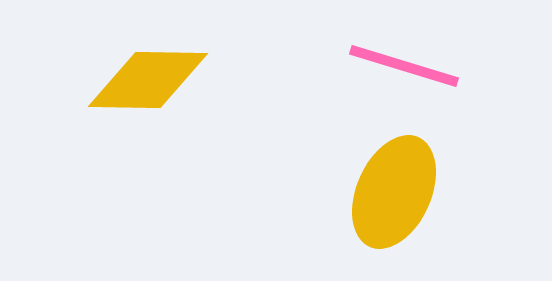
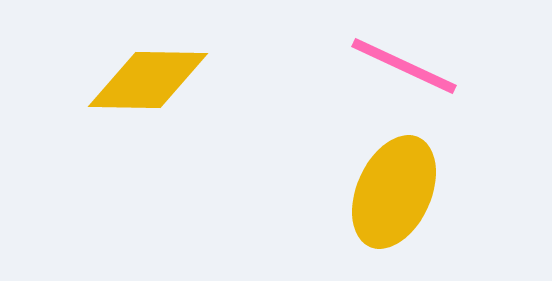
pink line: rotated 8 degrees clockwise
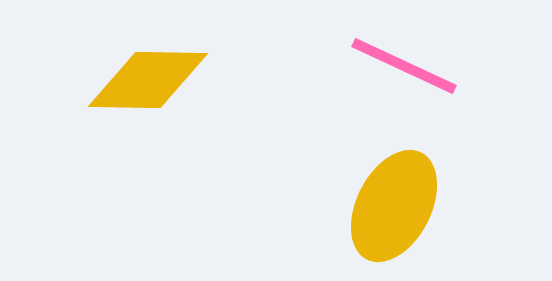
yellow ellipse: moved 14 px down; rotated 3 degrees clockwise
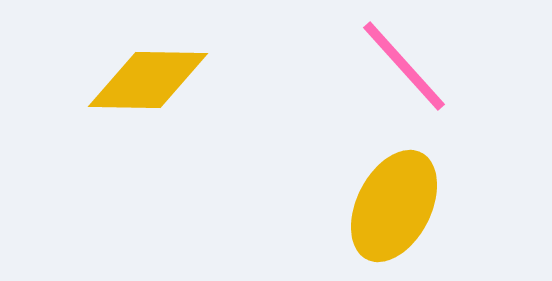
pink line: rotated 23 degrees clockwise
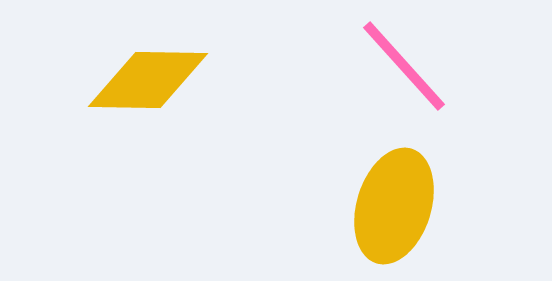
yellow ellipse: rotated 10 degrees counterclockwise
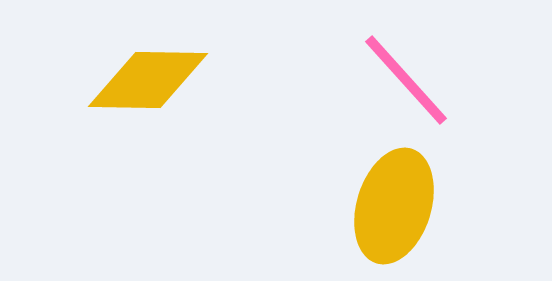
pink line: moved 2 px right, 14 px down
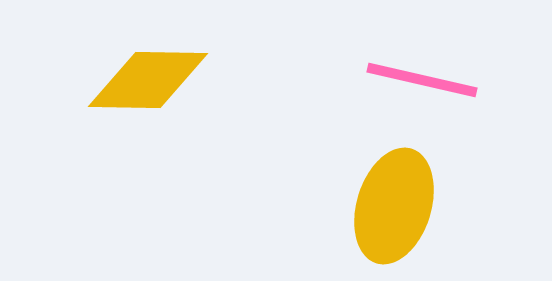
pink line: moved 16 px right; rotated 35 degrees counterclockwise
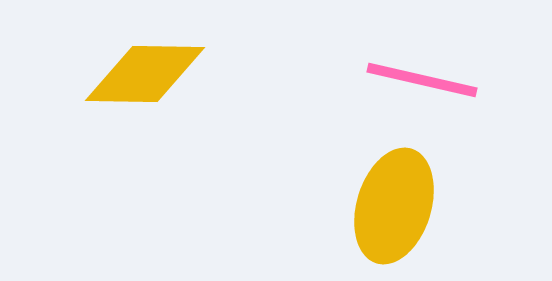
yellow diamond: moved 3 px left, 6 px up
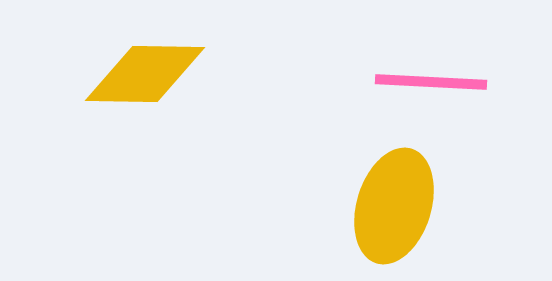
pink line: moved 9 px right, 2 px down; rotated 10 degrees counterclockwise
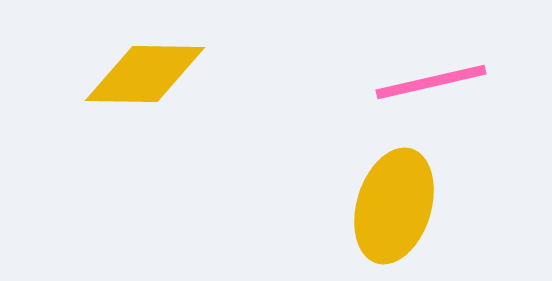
pink line: rotated 16 degrees counterclockwise
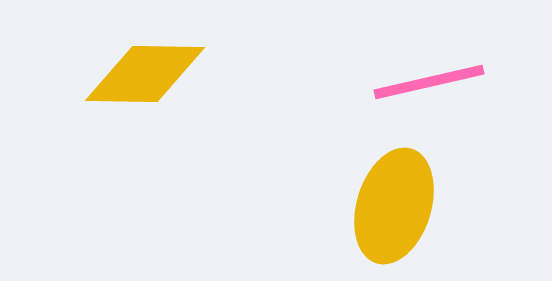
pink line: moved 2 px left
